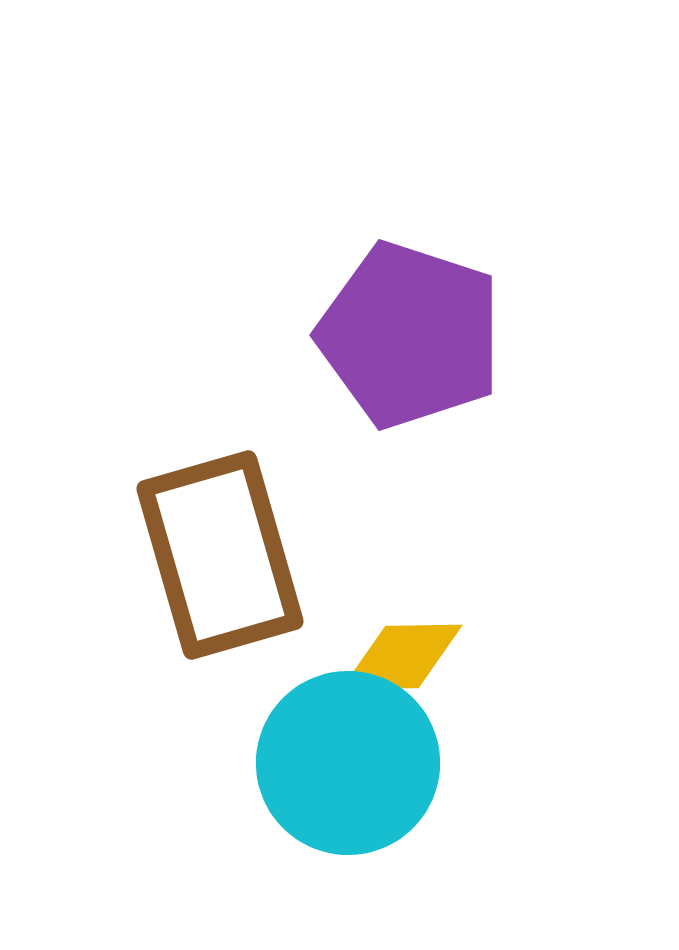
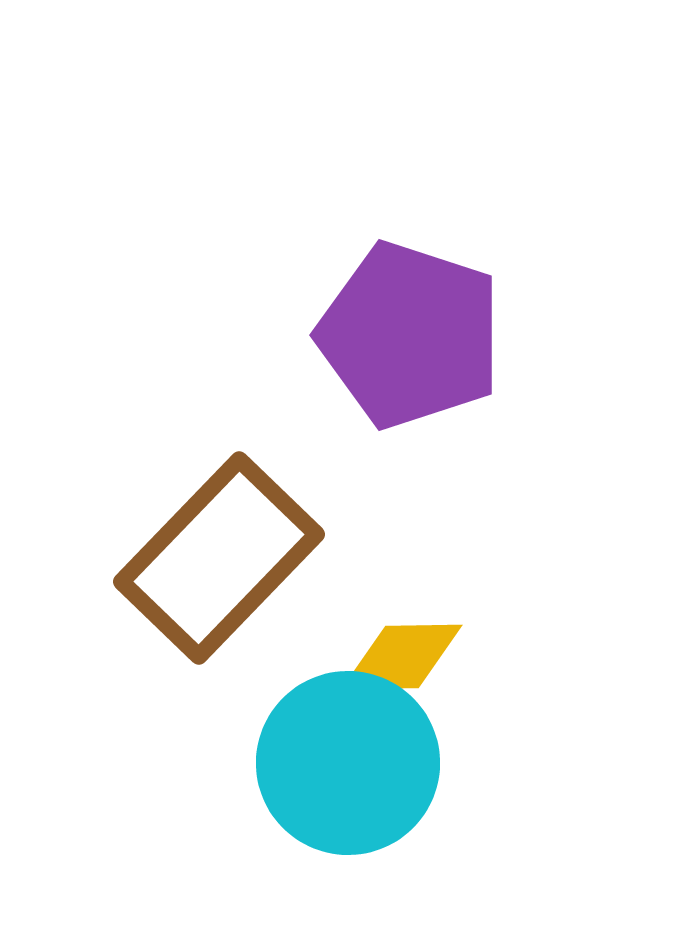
brown rectangle: moved 1 px left, 3 px down; rotated 60 degrees clockwise
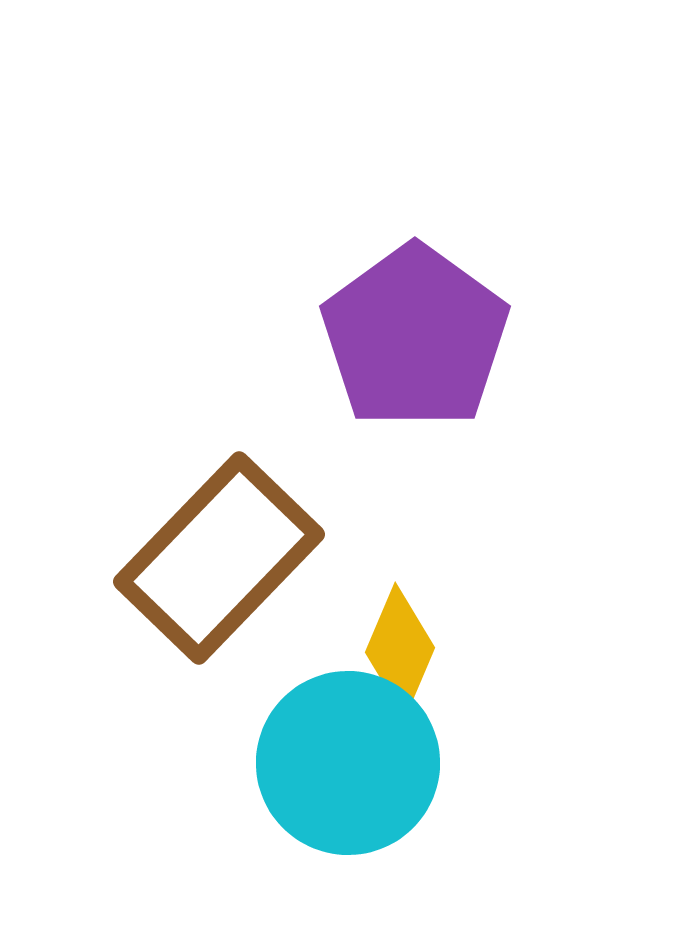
purple pentagon: moved 5 px right, 2 px down; rotated 18 degrees clockwise
yellow diamond: moved 2 px left, 7 px up; rotated 66 degrees counterclockwise
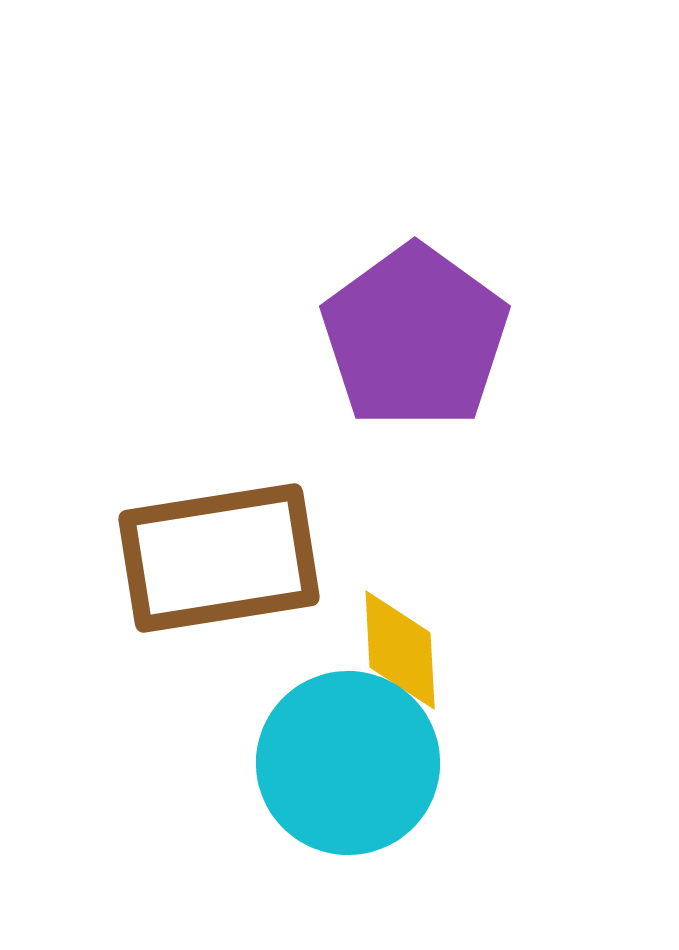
brown rectangle: rotated 37 degrees clockwise
yellow diamond: rotated 26 degrees counterclockwise
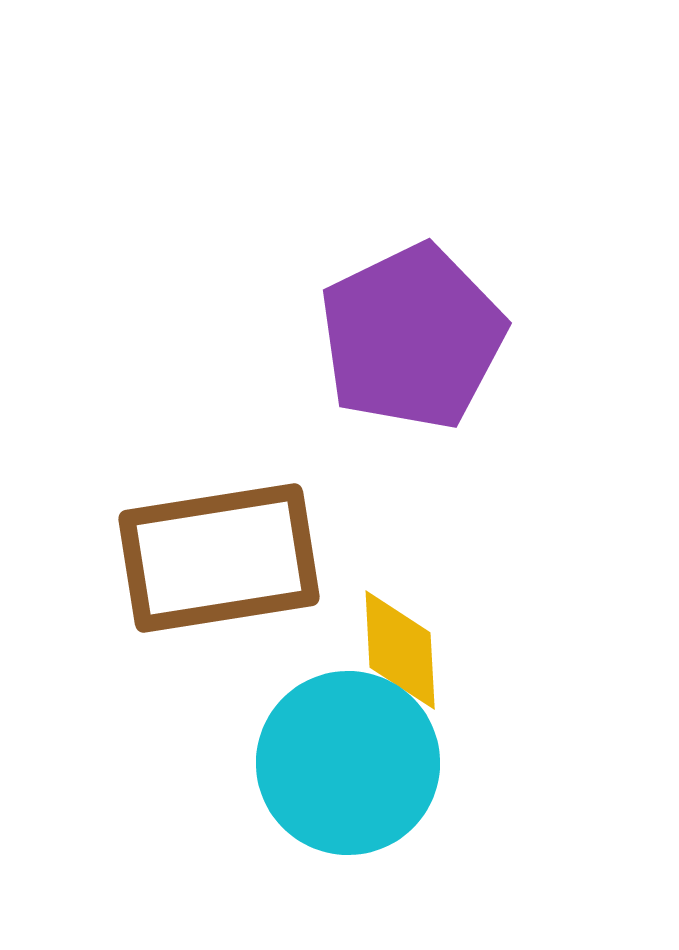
purple pentagon: moved 3 px left; rotated 10 degrees clockwise
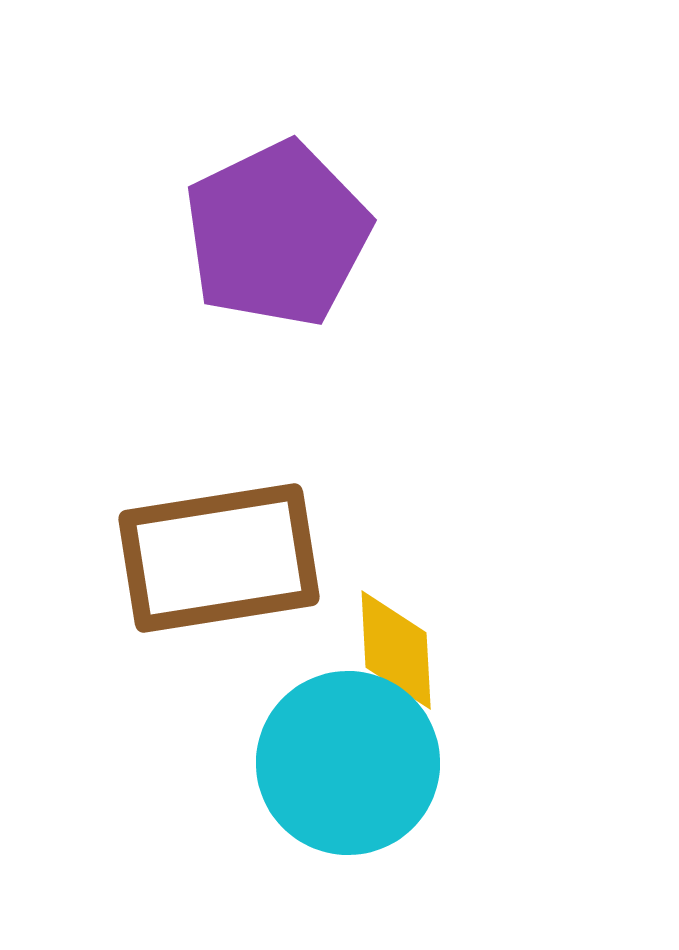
purple pentagon: moved 135 px left, 103 px up
yellow diamond: moved 4 px left
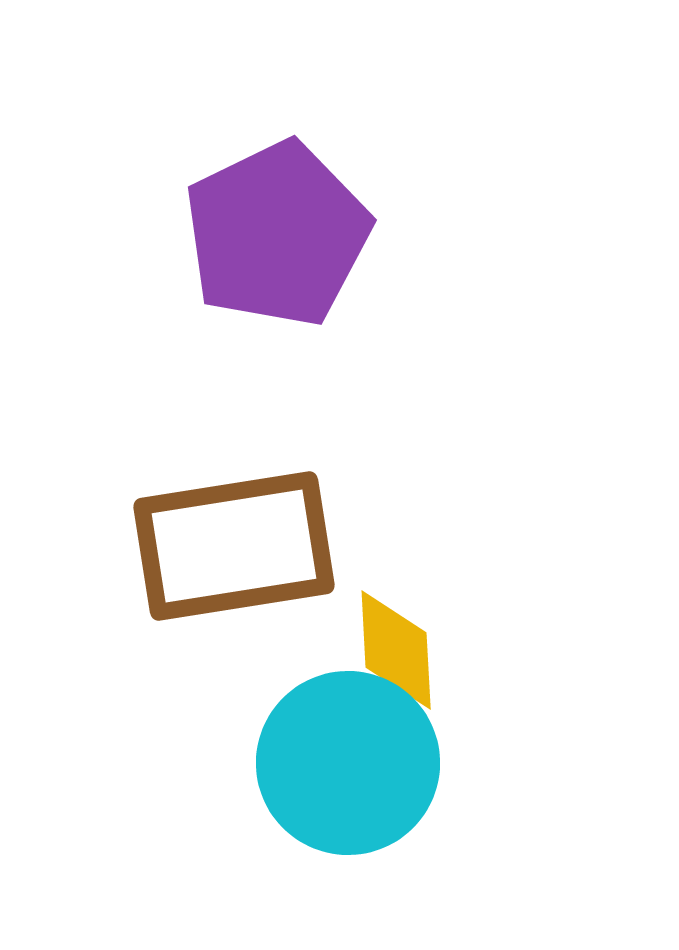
brown rectangle: moved 15 px right, 12 px up
